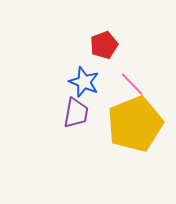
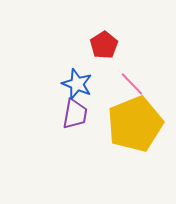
red pentagon: rotated 12 degrees counterclockwise
blue star: moved 7 px left, 2 px down
purple trapezoid: moved 1 px left, 1 px down
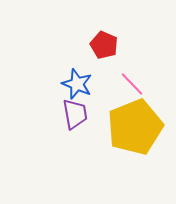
red pentagon: rotated 16 degrees counterclockwise
purple trapezoid: rotated 20 degrees counterclockwise
yellow pentagon: moved 3 px down
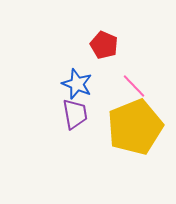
pink line: moved 2 px right, 2 px down
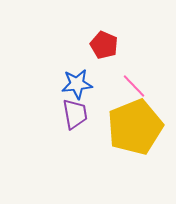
blue star: rotated 28 degrees counterclockwise
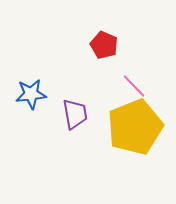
blue star: moved 46 px left, 10 px down
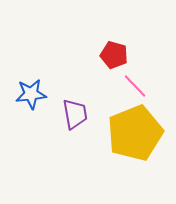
red pentagon: moved 10 px right, 10 px down; rotated 8 degrees counterclockwise
pink line: moved 1 px right
yellow pentagon: moved 6 px down
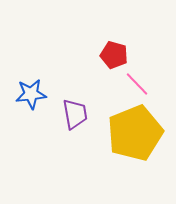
pink line: moved 2 px right, 2 px up
